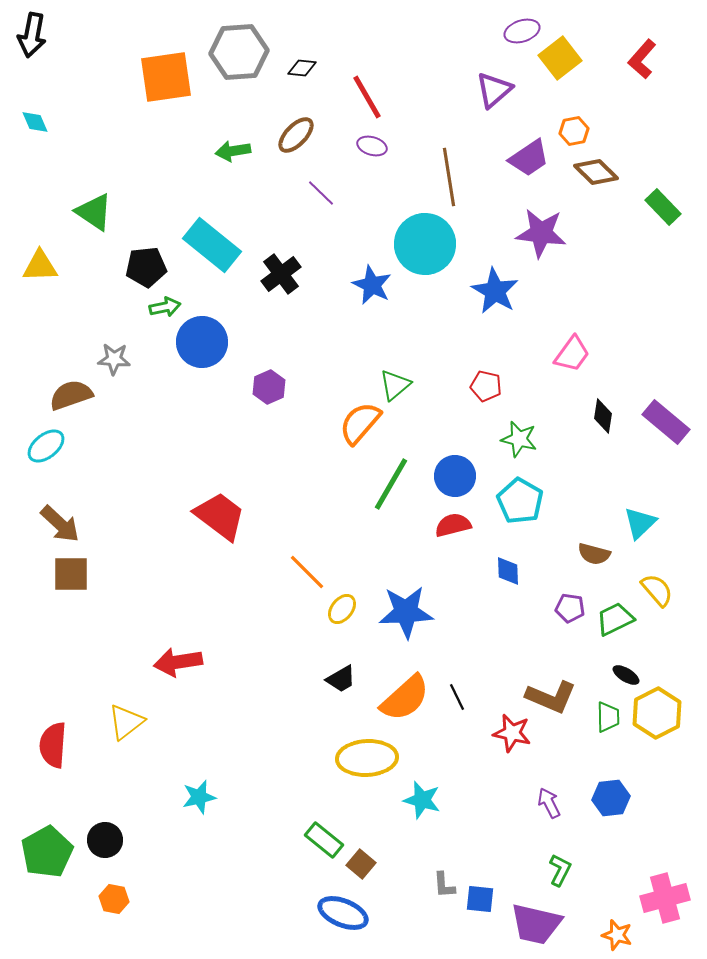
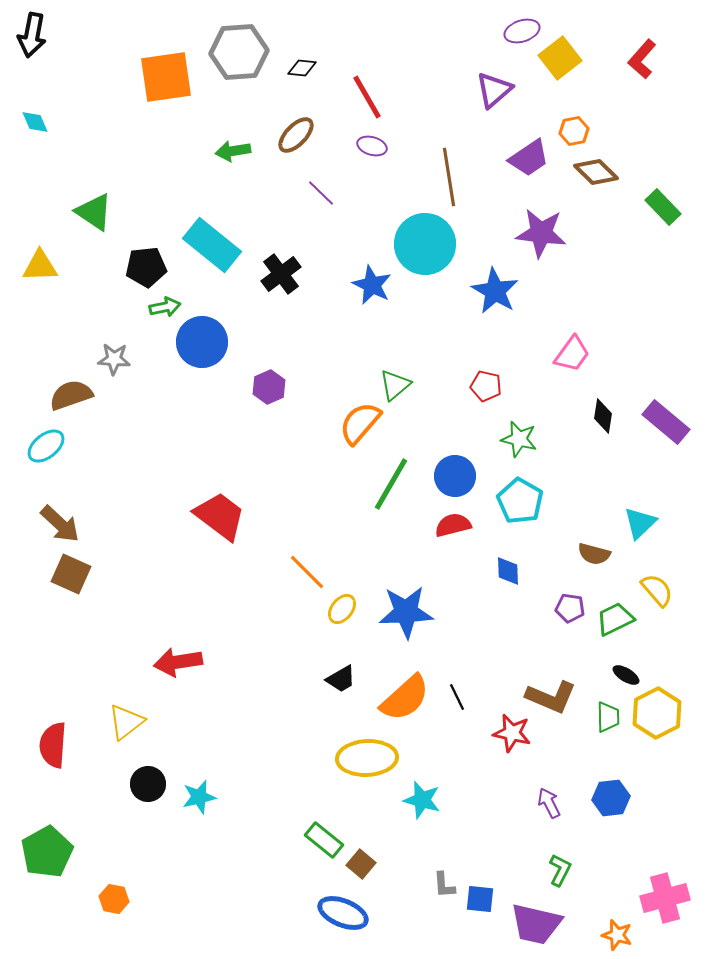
brown square at (71, 574): rotated 24 degrees clockwise
black circle at (105, 840): moved 43 px right, 56 px up
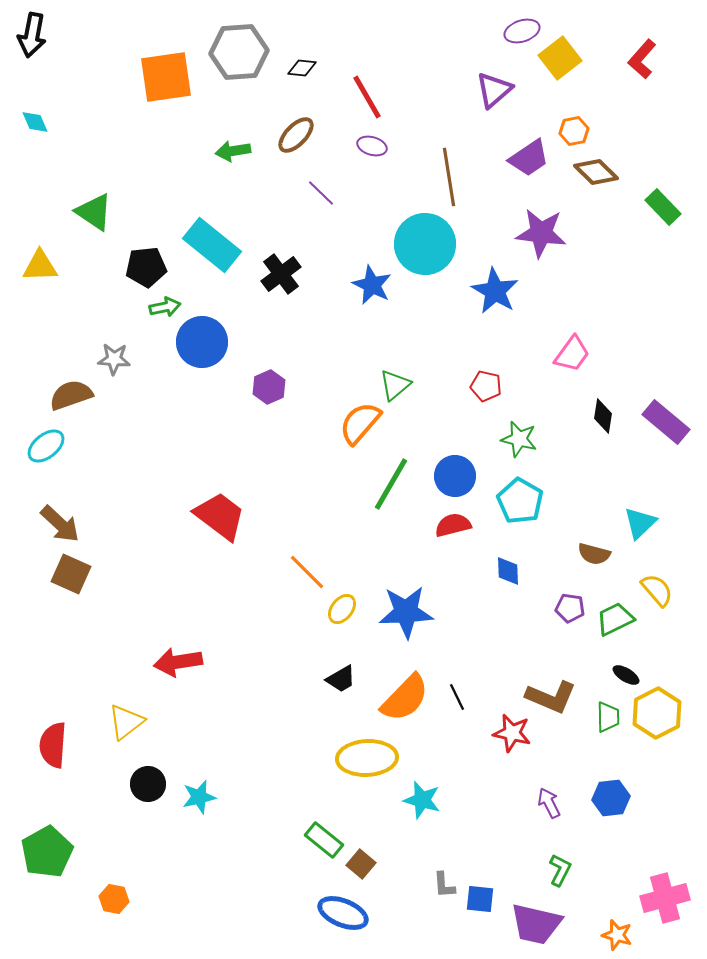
orange semicircle at (405, 698): rotated 4 degrees counterclockwise
